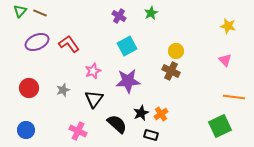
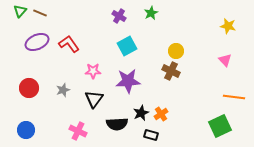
pink star: rotated 21 degrees clockwise
black semicircle: rotated 135 degrees clockwise
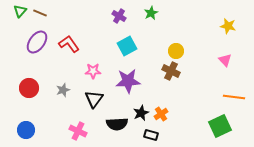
purple ellipse: rotated 30 degrees counterclockwise
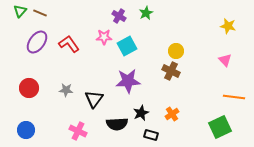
green star: moved 5 px left
pink star: moved 11 px right, 34 px up
gray star: moved 3 px right; rotated 24 degrees clockwise
orange cross: moved 11 px right
green square: moved 1 px down
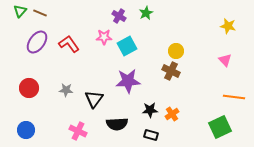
black star: moved 9 px right, 3 px up; rotated 21 degrees clockwise
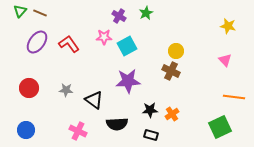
black triangle: moved 1 px down; rotated 30 degrees counterclockwise
